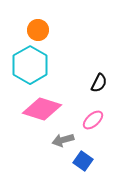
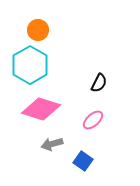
pink diamond: moved 1 px left
gray arrow: moved 11 px left, 4 px down
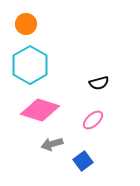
orange circle: moved 12 px left, 6 px up
black semicircle: rotated 48 degrees clockwise
pink diamond: moved 1 px left, 1 px down
blue square: rotated 18 degrees clockwise
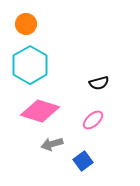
pink diamond: moved 1 px down
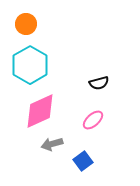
pink diamond: rotated 42 degrees counterclockwise
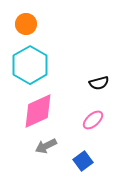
pink diamond: moved 2 px left
gray arrow: moved 6 px left, 2 px down; rotated 10 degrees counterclockwise
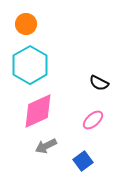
black semicircle: rotated 42 degrees clockwise
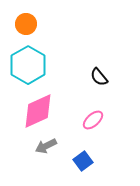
cyan hexagon: moved 2 px left
black semicircle: moved 6 px up; rotated 24 degrees clockwise
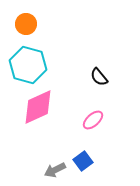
cyan hexagon: rotated 15 degrees counterclockwise
pink diamond: moved 4 px up
gray arrow: moved 9 px right, 24 px down
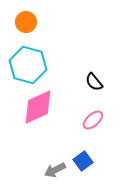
orange circle: moved 2 px up
black semicircle: moved 5 px left, 5 px down
